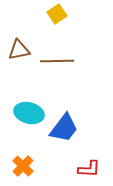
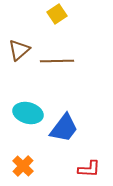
brown triangle: rotated 30 degrees counterclockwise
cyan ellipse: moved 1 px left
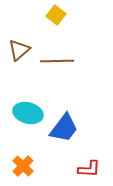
yellow square: moved 1 px left, 1 px down; rotated 18 degrees counterclockwise
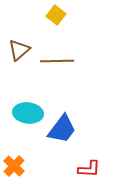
cyan ellipse: rotated 8 degrees counterclockwise
blue trapezoid: moved 2 px left, 1 px down
orange cross: moved 9 px left
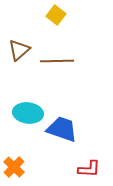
blue trapezoid: rotated 108 degrees counterclockwise
orange cross: moved 1 px down
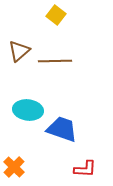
brown triangle: moved 1 px down
brown line: moved 2 px left
cyan ellipse: moved 3 px up
red L-shape: moved 4 px left
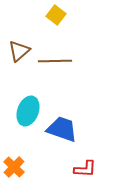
cyan ellipse: moved 1 px down; rotated 76 degrees counterclockwise
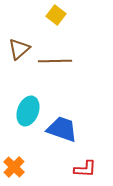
brown triangle: moved 2 px up
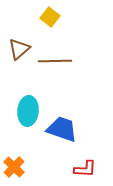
yellow square: moved 6 px left, 2 px down
cyan ellipse: rotated 16 degrees counterclockwise
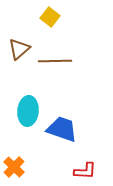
red L-shape: moved 2 px down
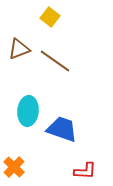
brown triangle: rotated 20 degrees clockwise
brown line: rotated 36 degrees clockwise
